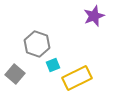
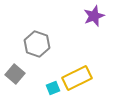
cyan square: moved 23 px down
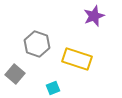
yellow rectangle: moved 19 px up; rotated 44 degrees clockwise
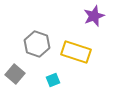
yellow rectangle: moved 1 px left, 7 px up
cyan square: moved 8 px up
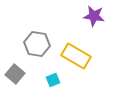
purple star: rotated 30 degrees clockwise
gray hexagon: rotated 10 degrees counterclockwise
yellow rectangle: moved 4 px down; rotated 12 degrees clockwise
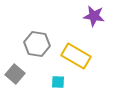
cyan square: moved 5 px right, 2 px down; rotated 24 degrees clockwise
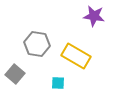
cyan square: moved 1 px down
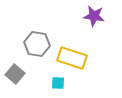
yellow rectangle: moved 4 px left, 2 px down; rotated 12 degrees counterclockwise
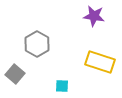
gray hexagon: rotated 20 degrees clockwise
yellow rectangle: moved 28 px right, 4 px down
cyan square: moved 4 px right, 3 px down
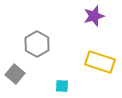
purple star: rotated 25 degrees counterclockwise
